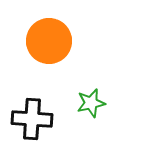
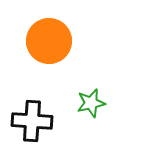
black cross: moved 2 px down
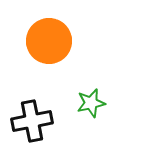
black cross: rotated 15 degrees counterclockwise
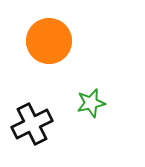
black cross: moved 3 px down; rotated 15 degrees counterclockwise
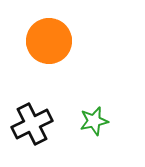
green star: moved 3 px right, 18 px down
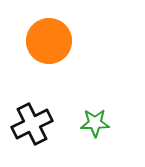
green star: moved 1 px right, 2 px down; rotated 12 degrees clockwise
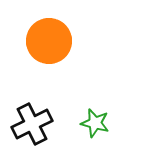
green star: rotated 16 degrees clockwise
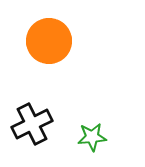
green star: moved 3 px left, 14 px down; rotated 20 degrees counterclockwise
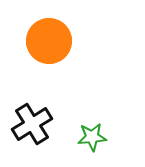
black cross: rotated 6 degrees counterclockwise
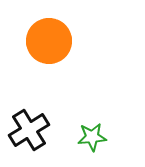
black cross: moved 3 px left, 6 px down
